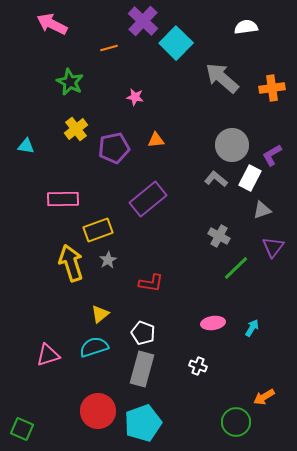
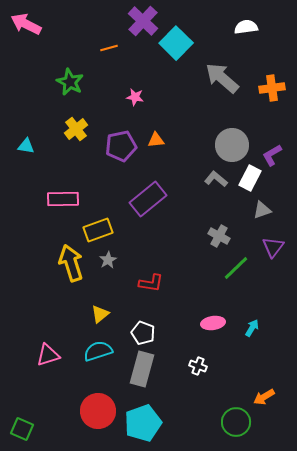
pink arrow: moved 26 px left
purple pentagon: moved 7 px right, 2 px up
cyan semicircle: moved 4 px right, 4 px down
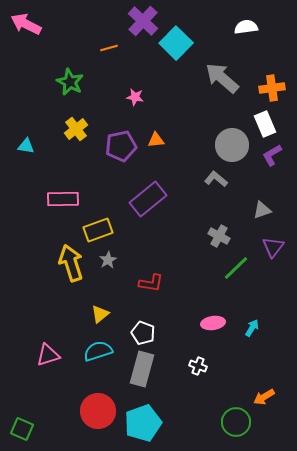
white rectangle: moved 15 px right, 54 px up; rotated 50 degrees counterclockwise
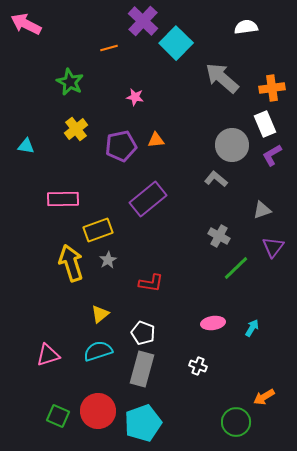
green square: moved 36 px right, 13 px up
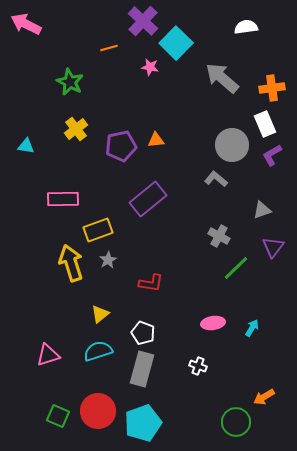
pink star: moved 15 px right, 30 px up
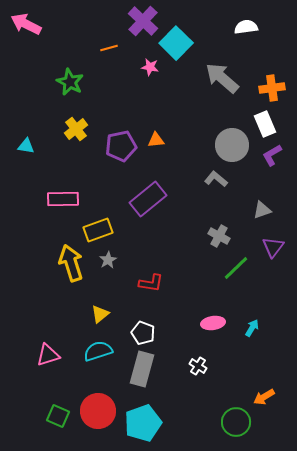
white cross: rotated 12 degrees clockwise
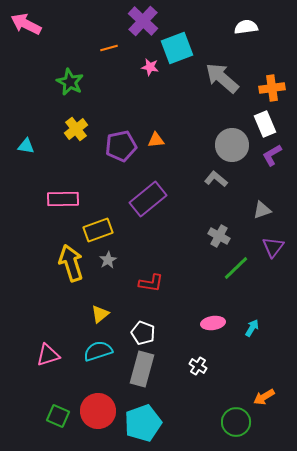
cyan square: moved 1 px right, 5 px down; rotated 24 degrees clockwise
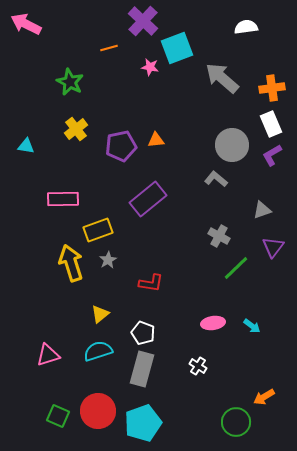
white rectangle: moved 6 px right
cyan arrow: moved 2 px up; rotated 96 degrees clockwise
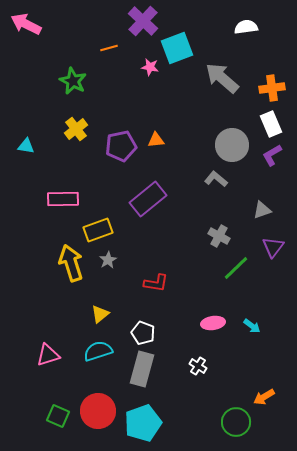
green star: moved 3 px right, 1 px up
red L-shape: moved 5 px right
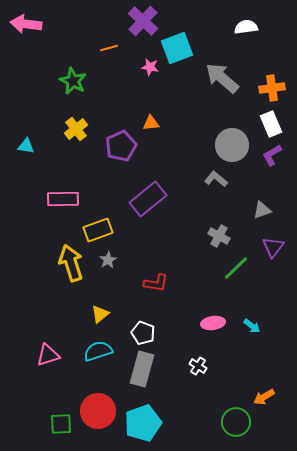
pink arrow: rotated 20 degrees counterclockwise
orange triangle: moved 5 px left, 17 px up
purple pentagon: rotated 12 degrees counterclockwise
green square: moved 3 px right, 8 px down; rotated 25 degrees counterclockwise
